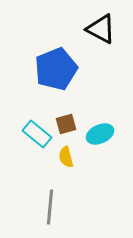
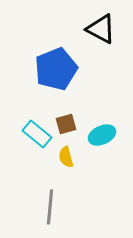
cyan ellipse: moved 2 px right, 1 px down
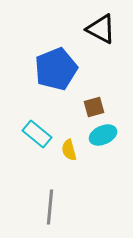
brown square: moved 28 px right, 17 px up
cyan ellipse: moved 1 px right
yellow semicircle: moved 3 px right, 7 px up
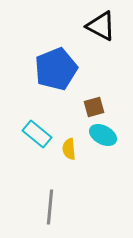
black triangle: moved 3 px up
cyan ellipse: rotated 52 degrees clockwise
yellow semicircle: moved 1 px up; rotated 10 degrees clockwise
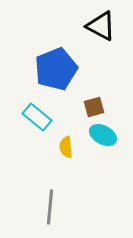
cyan rectangle: moved 17 px up
yellow semicircle: moved 3 px left, 2 px up
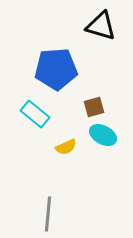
black triangle: rotated 12 degrees counterclockwise
blue pentagon: rotated 18 degrees clockwise
cyan rectangle: moved 2 px left, 3 px up
yellow semicircle: rotated 110 degrees counterclockwise
gray line: moved 2 px left, 7 px down
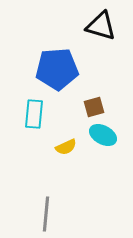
blue pentagon: moved 1 px right
cyan rectangle: moved 1 px left; rotated 56 degrees clockwise
gray line: moved 2 px left
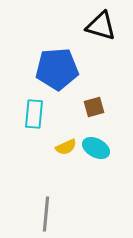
cyan ellipse: moved 7 px left, 13 px down
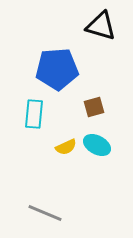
cyan ellipse: moved 1 px right, 3 px up
gray line: moved 1 px left, 1 px up; rotated 72 degrees counterclockwise
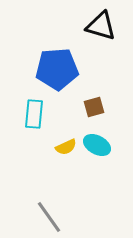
gray line: moved 4 px right, 4 px down; rotated 32 degrees clockwise
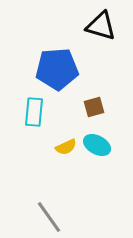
cyan rectangle: moved 2 px up
